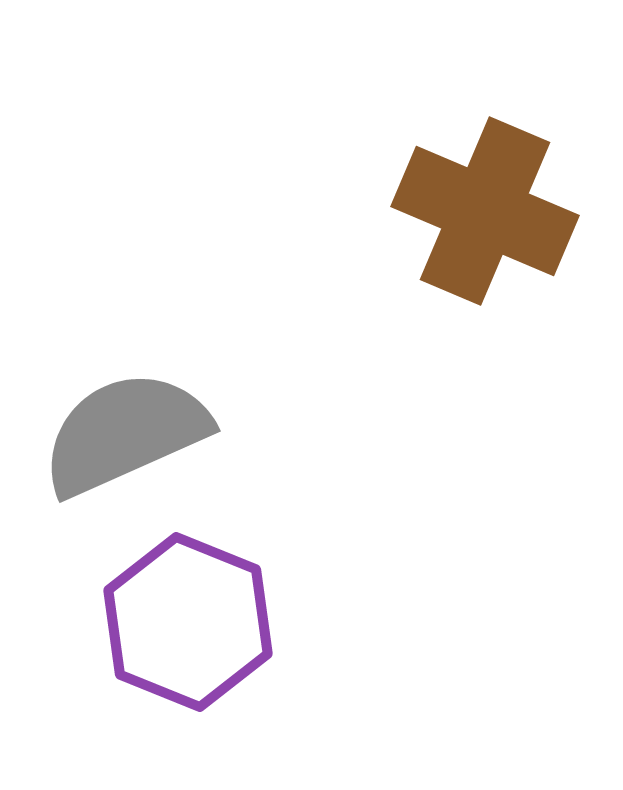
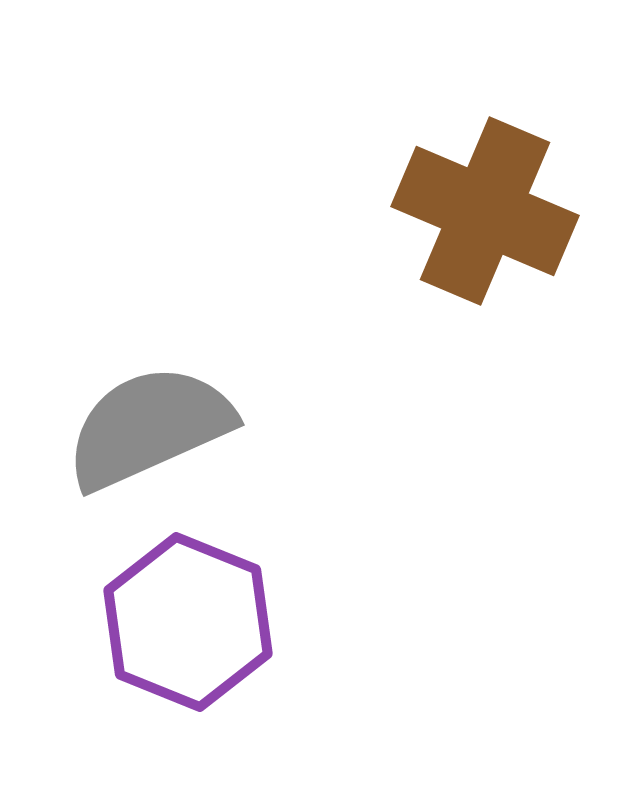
gray semicircle: moved 24 px right, 6 px up
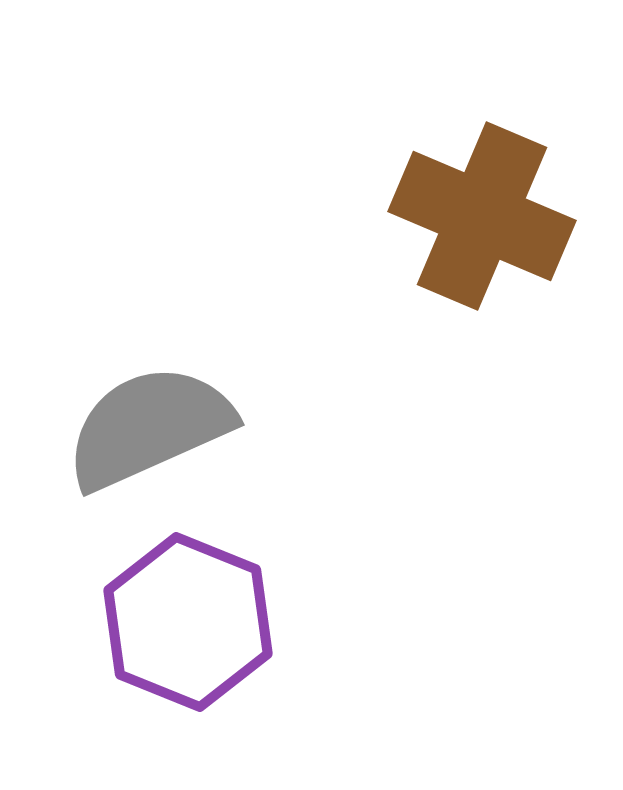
brown cross: moved 3 px left, 5 px down
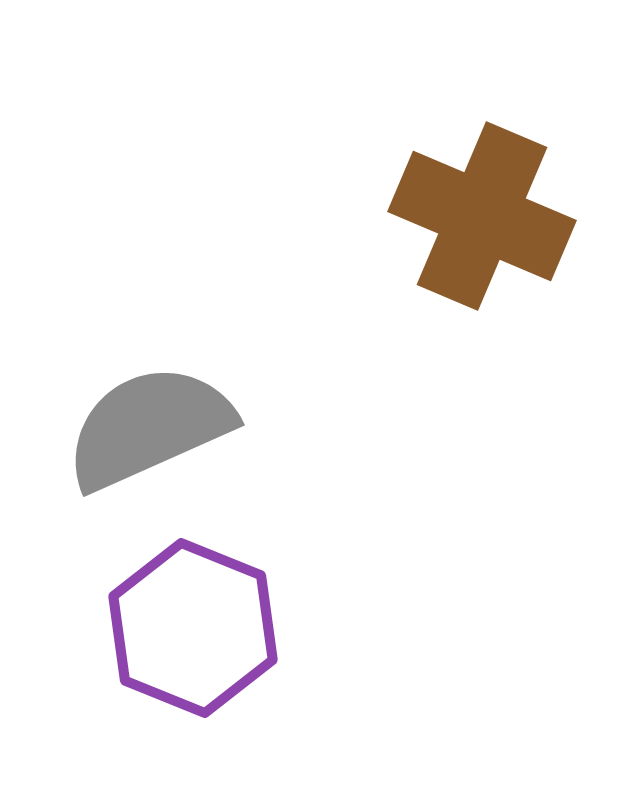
purple hexagon: moved 5 px right, 6 px down
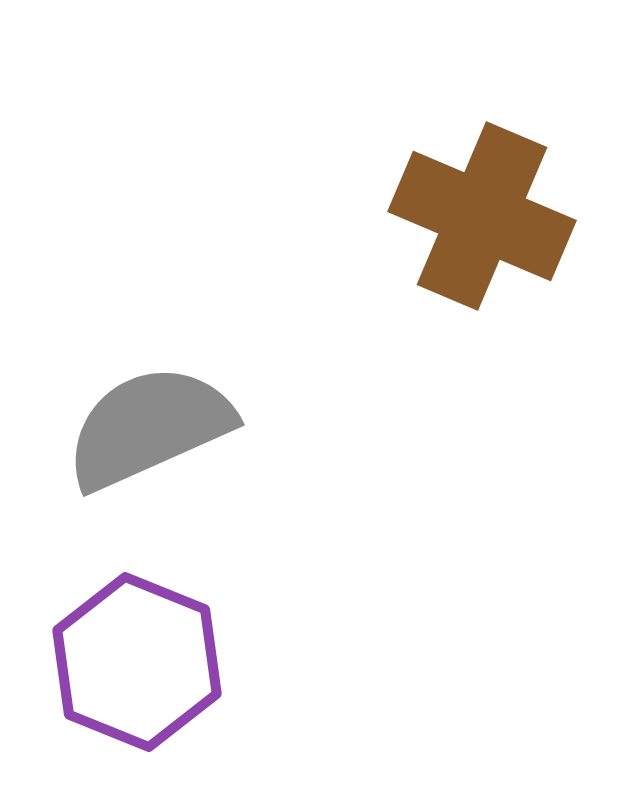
purple hexagon: moved 56 px left, 34 px down
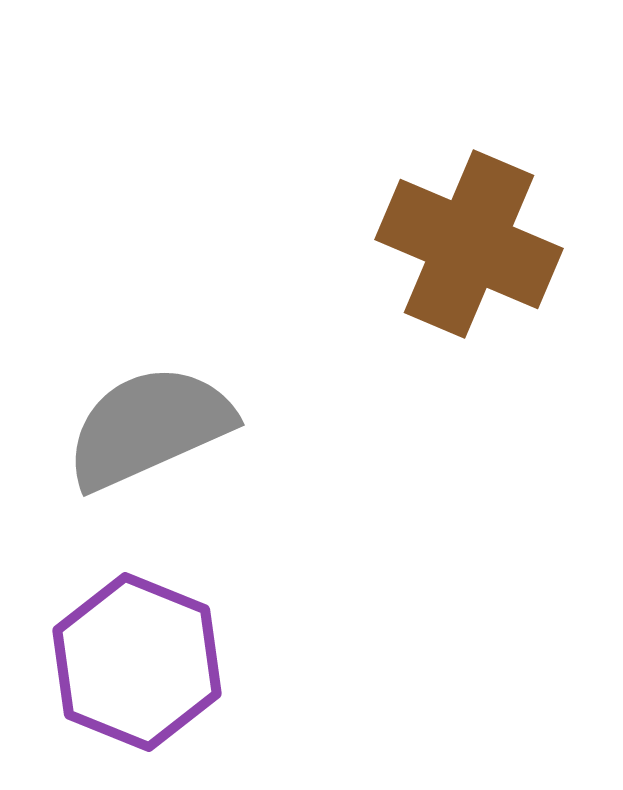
brown cross: moved 13 px left, 28 px down
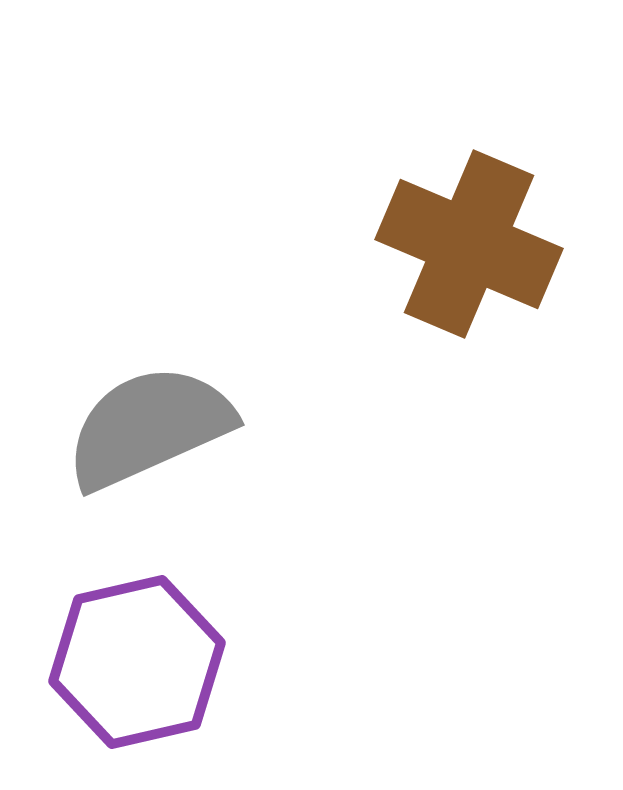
purple hexagon: rotated 25 degrees clockwise
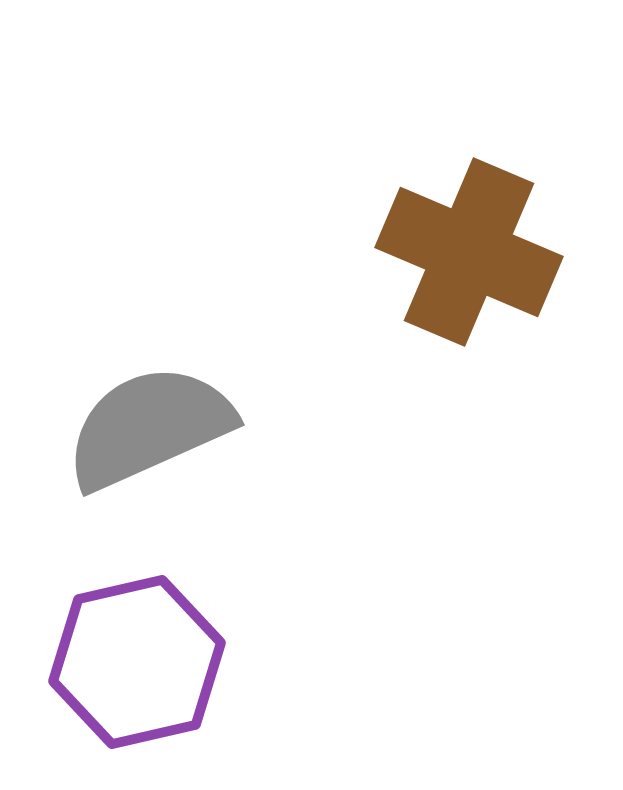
brown cross: moved 8 px down
